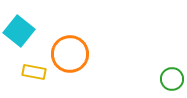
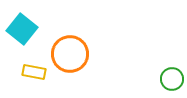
cyan square: moved 3 px right, 2 px up
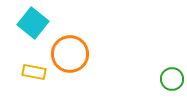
cyan square: moved 11 px right, 6 px up
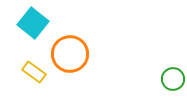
yellow rectangle: rotated 25 degrees clockwise
green circle: moved 1 px right
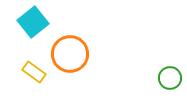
cyan square: moved 1 px up; rotated 12 degrees clockwise
green circle: moved 3 px left, 1 px up
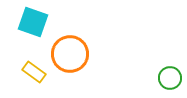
cyan square: rotated 32 degrees counterclockwise
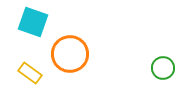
yellow rectangle: moved 4 px left, 1 px down
green circle: moved 7 px left, 10 px up
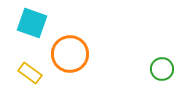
cyan square: moved 1 px left, 1 px down
green circle: moved 1 px left, 1 px down
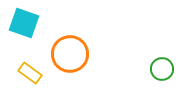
cyan square: moved 8 px left
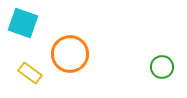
cyan square: moved 1 px left
green circle: moved 2 px up
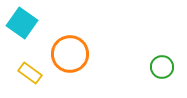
cyan square: moved 1 px left; rotated 16 degrees clockwise
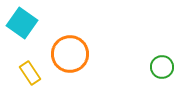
yellow rectangle: rotated 20 degrees clockwise
